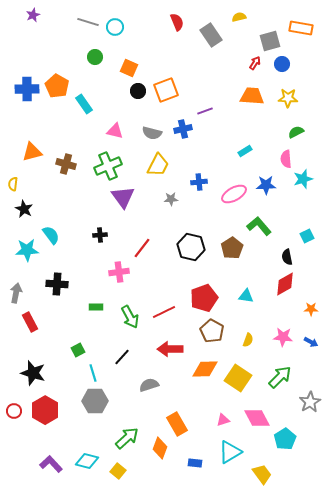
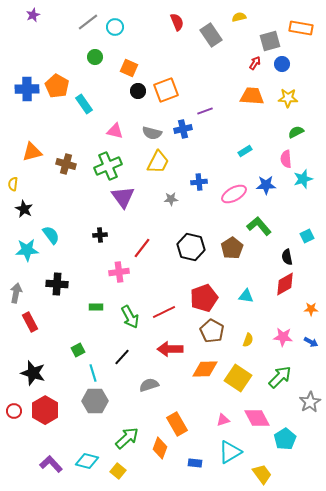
gray line at (88, 22): rotated 55 degrees counterclockwise
yellow trapezoid at (158, 165): moved 3 px up
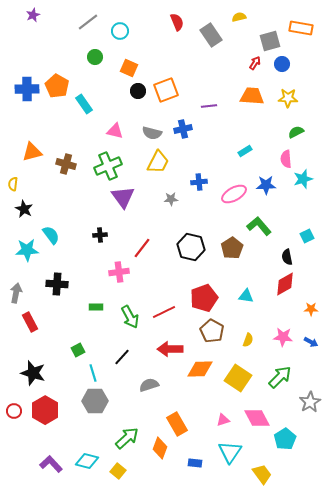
cyan circle at (115, 27): moved 5 px right, 4 px down
purple line at (205, 111): moved 4 px right, 5 px up; rotated 14 degrees clockwise
orange diamond at (205, 369): moved 5 px left
cyan triangle at (230, 452): rotated 25 degrees counterclockwise
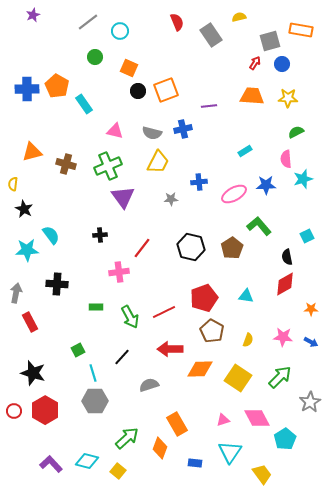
orange rectangle at (301, 28): moved 2 px down
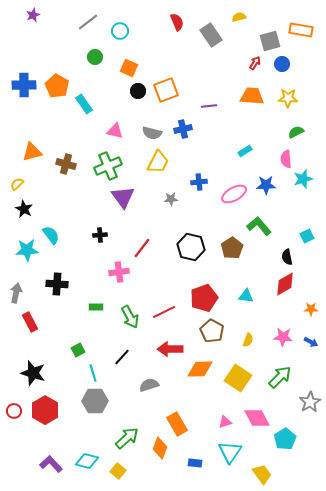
blue cross at (27, 89): moved 3 px left, 4 px up
yellow semicircle at (13, 184): moved 4 px right; rotated 40 degrees clockwise
pink triangle at (223, 420): moved 2 px right, 2 px down
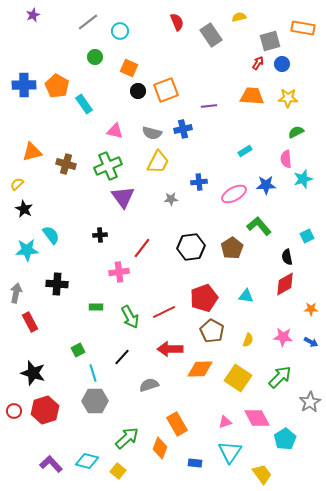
orange rectangle at (301, 30): moved 2 px right, 2 px up
red arrow at (255, 63): moved 3 px right
black hexagon at (191, 247): rotated 20 degrees counterclockwise
red hexagon at (45, 410): rotated 12 degrees clockwise
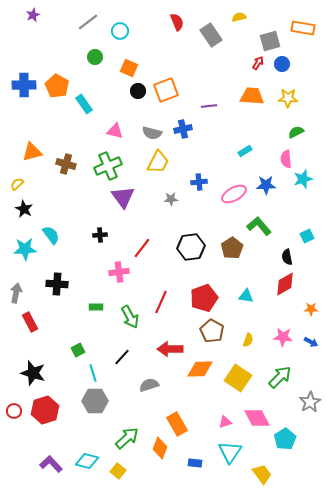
cyan star at (27, 250): moved 2 px left, 1 px up
red line at (164, 312): moved 3 px left, 10 px up; rotated 40 degrees counterclockwise
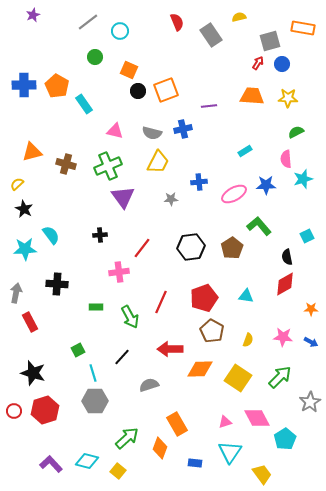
orange square at (129, 68): moved 2 px down
